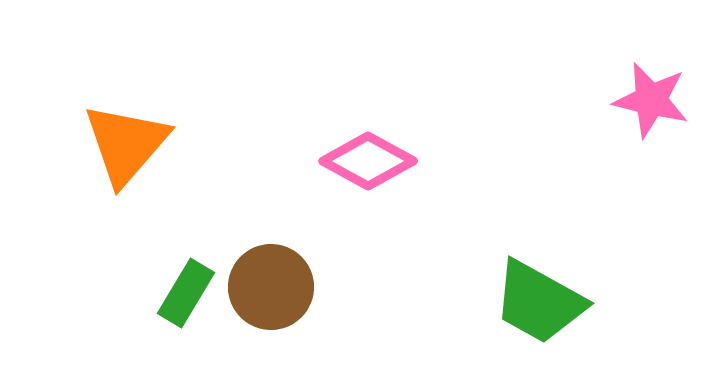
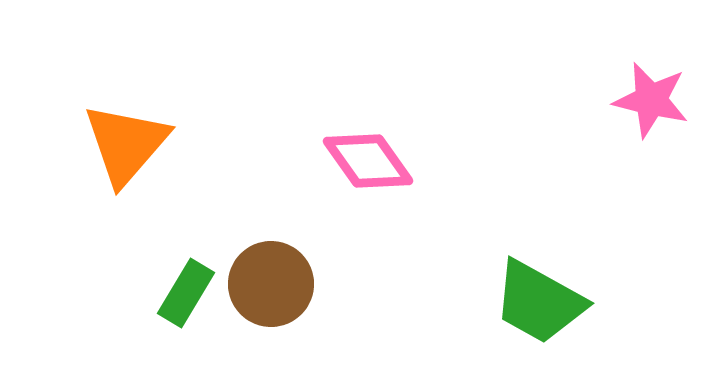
pink diamond: rotated 26 degrees clockwise
brown circle: moved 3 px up
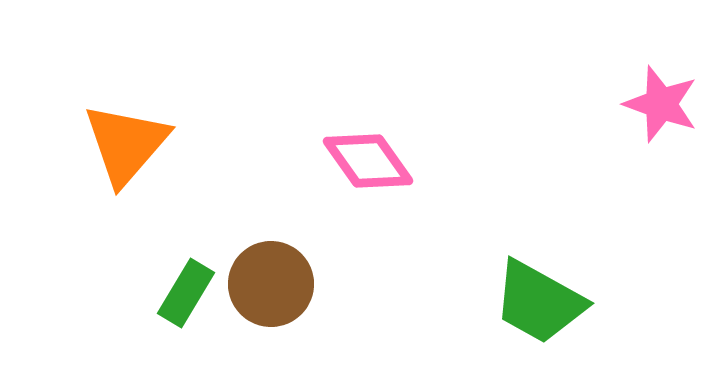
pink star: moved 10 px right, 4 px down; rotated 6 degrees clockwise
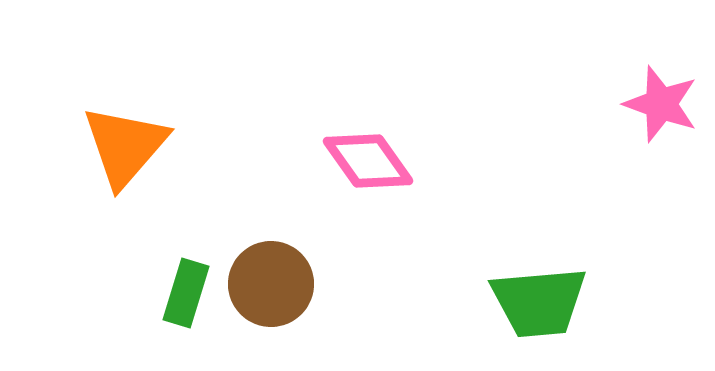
orange triangle: moved 1 px left, 2 px down
green rectangle: rotated 14 degrees counterclockwise
green trapezoid: rotated 34 degrees counterclockwise
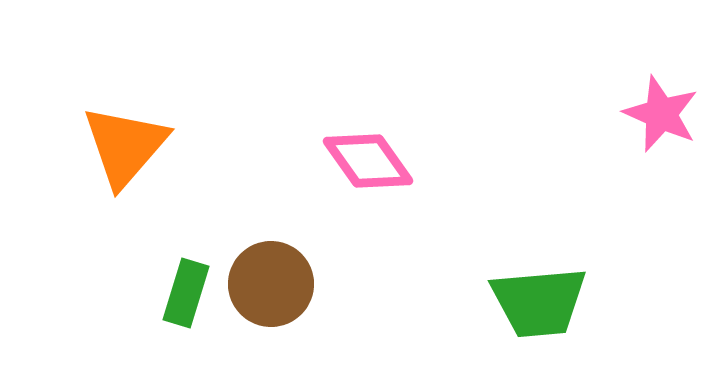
pink star: moved 10 px down; rotated 4 degrees clockwise
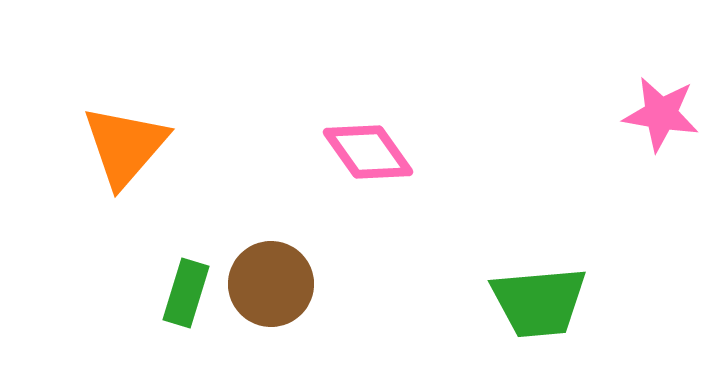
pink star: rotated 14 degrees counterclockwise
pink diamond: moved 9 px up
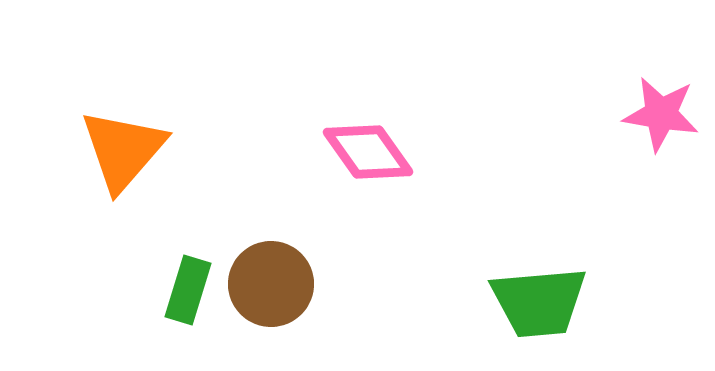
orange triangle: moved 2 px left, 4 px down
green rectangle: moved 2 px right, 3 px up
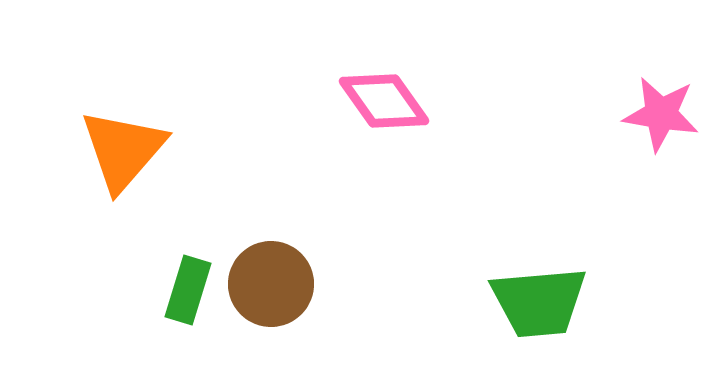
pink diamond: moved 16 px right, 51 px up
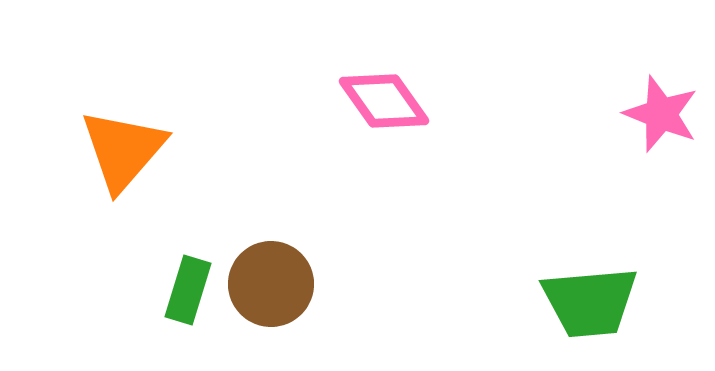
pink star: rotated 12 degrees clockwise
green trapezoid: moved 51 px right
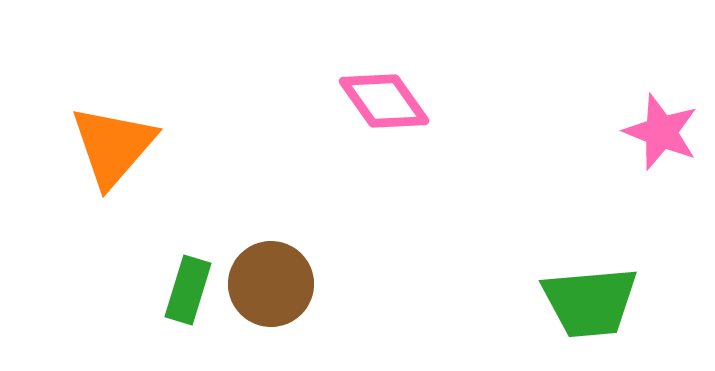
pink star: moved 18 px down
orange triangle: moved 10 px left, 4 px up
